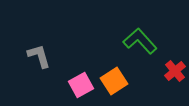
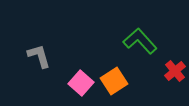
pink square: moved 2 px up; rotated 20 degrees counterclockwise
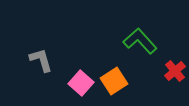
gray L-shape: moved 2 px right, 4 px down
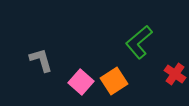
green L-shape: moved 1 px left, 1 px down; rotated 88 degrees counterclockwise
red cross: moved 3 px down; rotated 15 degrees counterclockwise
pink square: moved 1 px up
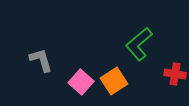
green L-shape: moved 2 px down
red cross: rotated 25 degrees counterclockwise
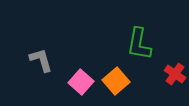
green L-shape: rotated 40 degrees counterclockwise
red cross: rotated 25 degrees clockwise
orange square: moved 2 px right; rotated 8 degrees counterclockwise
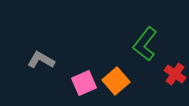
green L-shape: moved 6 px right; rotated 28 degrees clockwise
gray L-shape: rotated 44 degrees counterclockwise
pink square: moved 3 px right, 1 px down; rotated 25 degrees clockwise
